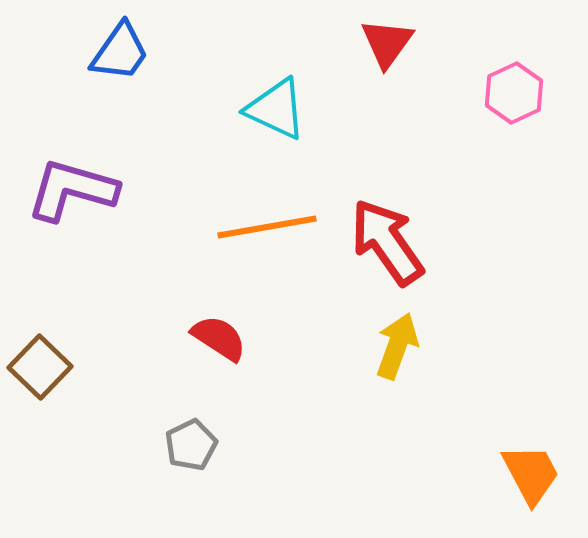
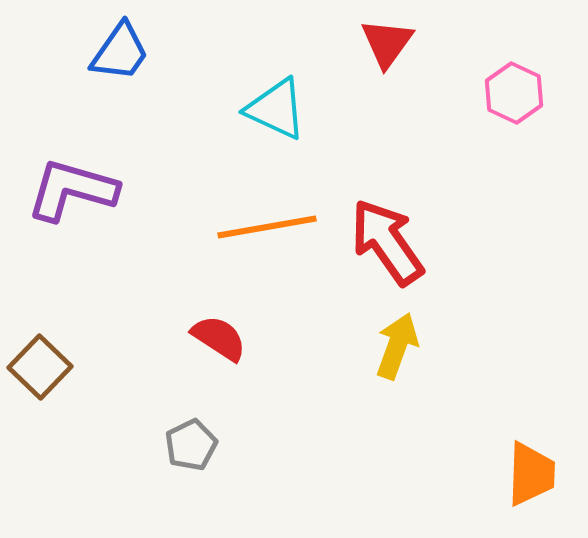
pink hexagon: rotated 10 degrees counterclockwise
orange trapezoid: rotated 30 degrees clockwise
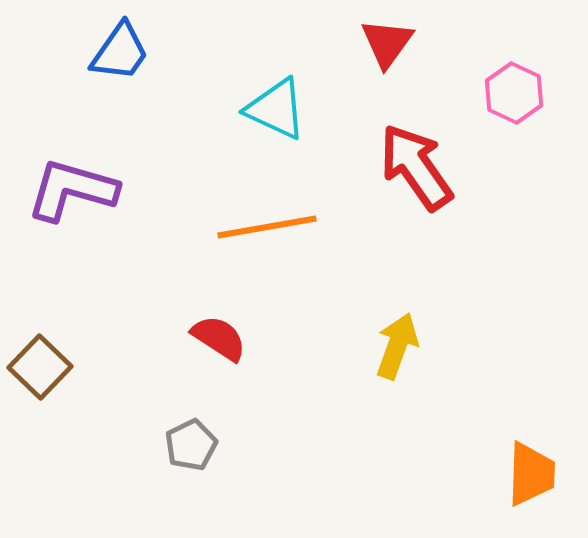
red arrow: moved 29 px right, 75 px up
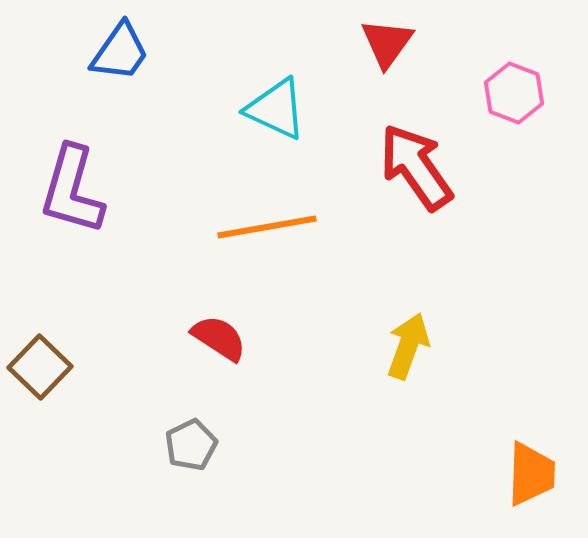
pink hexagon: rotated 4 degrees counterclockwise
purple L-shape: rotated 90 degrees counterclockwise
yellow arrow: moved 11 px right
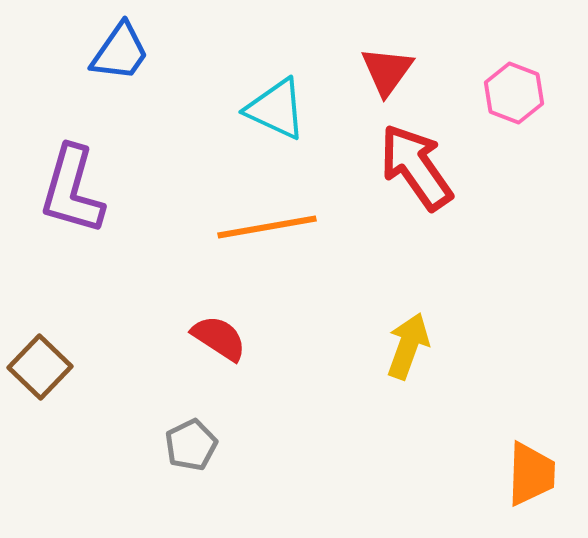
red triangle: moved 28 px down
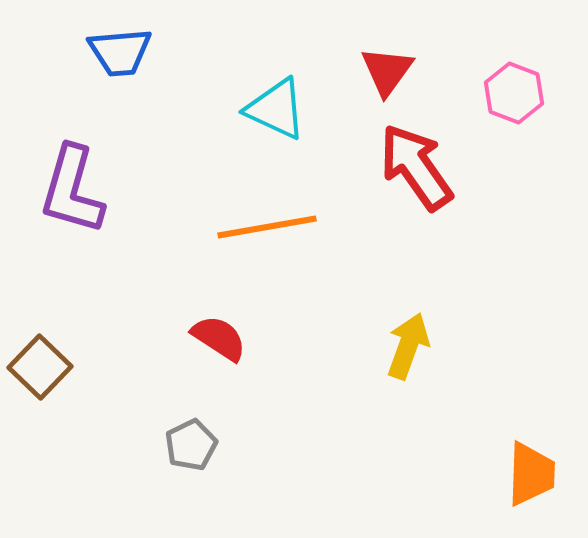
blue trapezoid: rotated 50 degrees clockwise
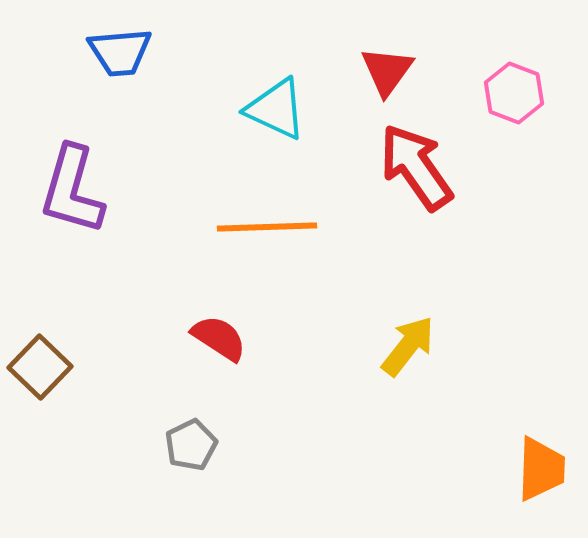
orange line: rotated 8 degrees clockwise
yellow arrow: rotated 18 degrees clockwise
orange trapezoid: moved 10 px right, 5 px up
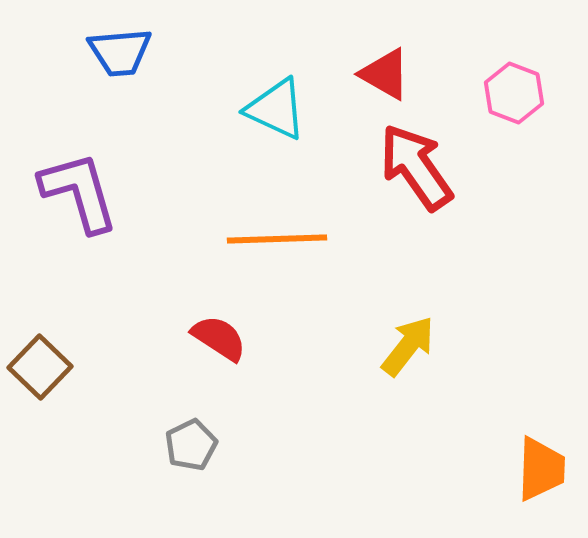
red triangle: moved 2 px left, 3 px down; rotated 36 degrees counterclockwise
purple L-shape: moved 7 px right, 2 px down; rotated 148 degrees clockwise
orange line: moved 10 px right, 12 px down
